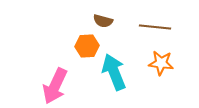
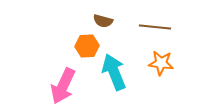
pink arrow: moved 8 px right
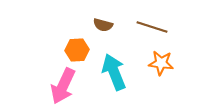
brown semicircle: moved 4 px down
brown line: moved 3 px left; rotated 12 degrees clockwise
orange hexagon: moved 10 px left, 4 px down
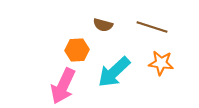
cyan arrow: rotated 111 degrees counterclockwise
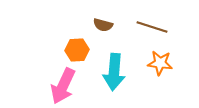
orange star: moved 1 px left
cyan arrow: rotated 42 degrees counterclockwise
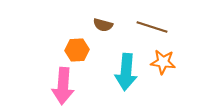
orange star: moved 3 px right, 1 px up
cyan arrow: moved 12 px right
pink arrow: rotated 21 degrees counterclockwise
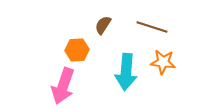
brown semicircle: rotated 108 degrees clockwise
pink arrow: rotated 15 degrees clockwise
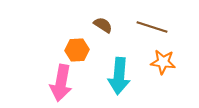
brown semicircle: rotated 90 degrees clockwise
cyan arrow: moved 7 px left, 4 px down
pink arrow: moved 2 px left, 3 px up; rotated 9 degrees counterclockwise
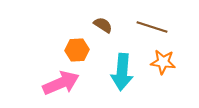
cyan arrow: moved 3 px right, 4 px up
pink arrow: rotated 123 degrees counterclockwise
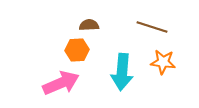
brown semicircle: moved 14 px left; rotated 36 degrees counterclockwise
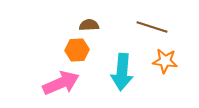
orange star: moved 2 px right, 1 px up
